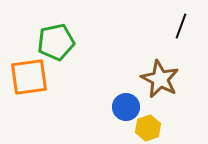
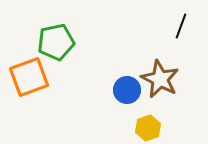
orange square: rotated 12 degrees counterclockwise
blue circle: moved 1 px right, 17 px up
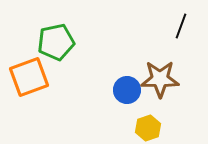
brown star: rotated 27 degrees counterclockwise
